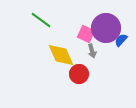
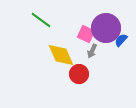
gray arrow: rotated 40 degrees clockwise
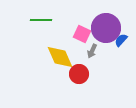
green line: rotated 35 degrees counterclockwise
pink square: moved 4 px left
yellow diamond: moved 1 px left, 2 px down
